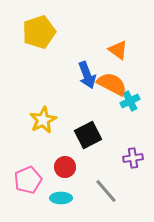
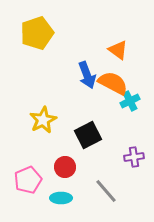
yellow pentagon: moved 2 px left, 1 px down
orange semicircle: moved 1 px right, 1 px up
purple cross: moved 1 px right, 1 px up
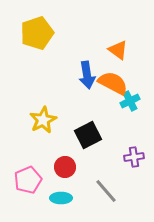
blue arrow: rotated 12 degrees clockwise
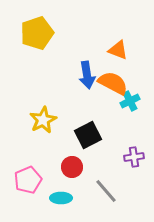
orange triangle: rotated 15 degrees counterclockwise
red circle: moved 7 px right
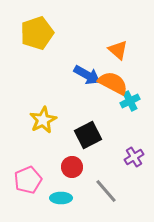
orange triangle: rotated 20 degrees clockwise
blue arrow: rotated 52 degrees counterclockwise
purple cross: rotated 24 degrees counterclockwise
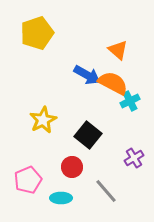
black square: rotated 24 degrees counterclockwise
purple cross: moved 1 px down
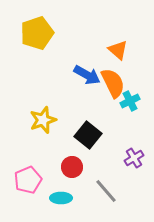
orange semicircle: rotated 36 degrees clockwise
yellow star: rotated 8 degrees clockwise
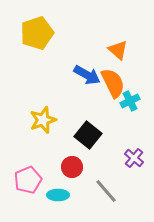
purple cross: rotated 18 degrees counterclockwise
cyan ellipse: moved 3 px left, 3 px up
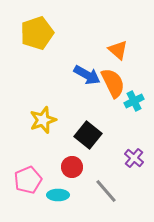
cyan cross: moved 4 px right
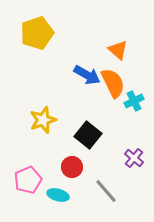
cyan ellipse: rotated 15 degrees clockwise
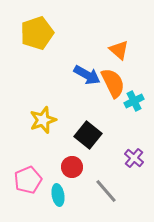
orange triangle: moved 1 px right
cyan ellipse: rotated 65 degrees clockwise
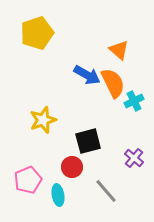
black square: moved 6 px down; rotated 36 degrees clockwise
